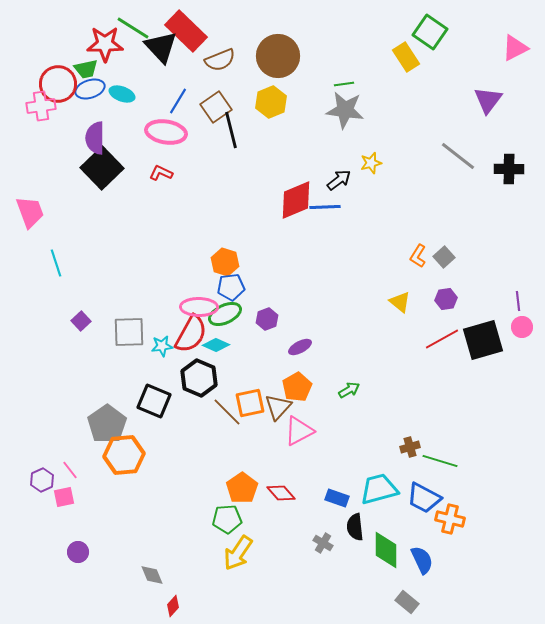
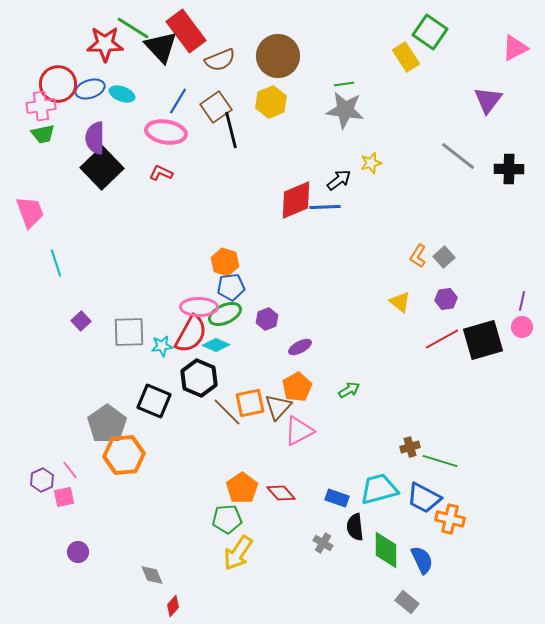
red rectangle at (186, 31): rotated 9 degrees clockwise
green trapezoid at (86, 69): moved 43 px left, 65 px down
purple line at (518, 301): moved 4 px right; rotated 18 degrees clockwise
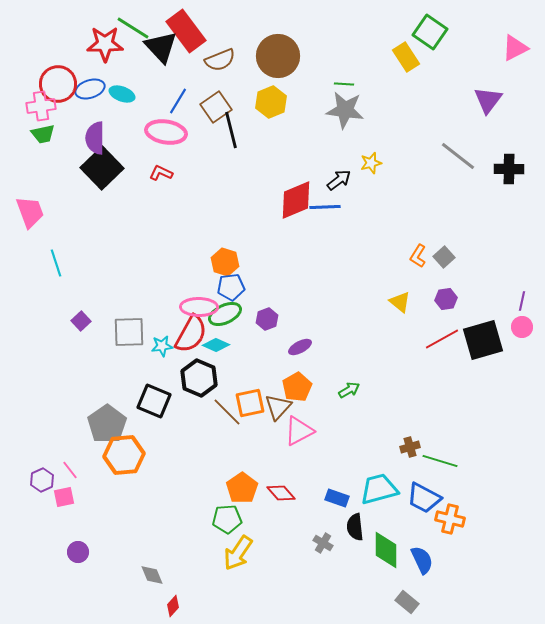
green line at (344, 84): rotated 12 degrees clockwise
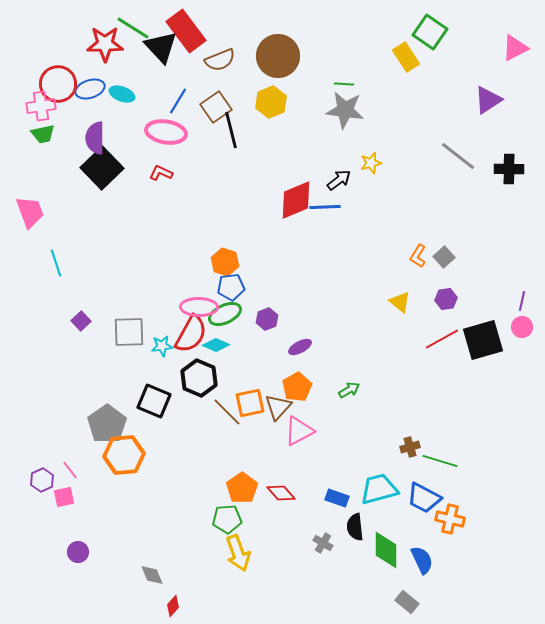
purple triangle at (488, 100): rotated 20 degrees clockwise
yellow arrow at (238, 553): rotated 54 degrees counterclockwise
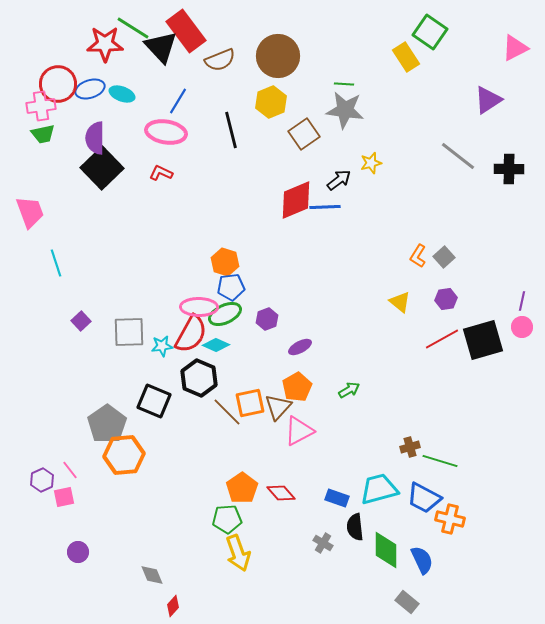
brown square at (216, 107): moved 88 px right, 27 px down
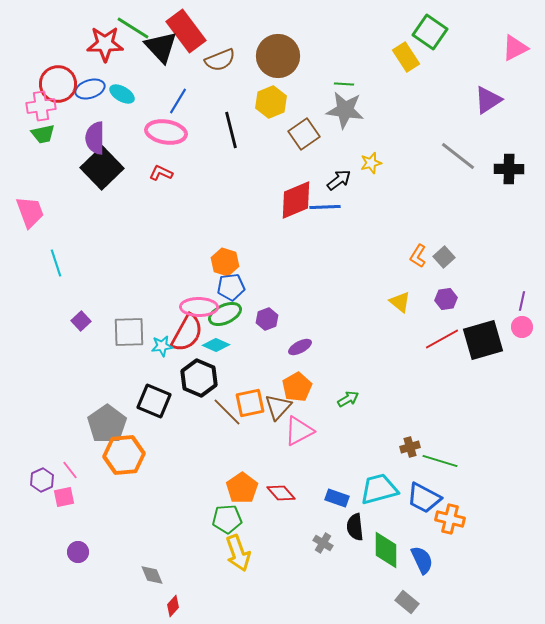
cyan ellipse at (122, 94): rotated 10 degrees clockwise
red semicircle at (191, 334): moved 4 px left, 1 px up
green arrow at (349, 390): moved 1 px left, 9 px down
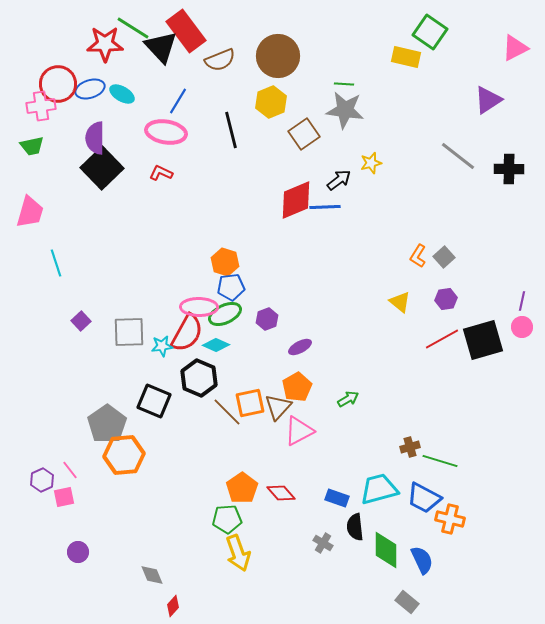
yellow rectangle at (406, 57): rotated 44 degrees counterclockwise
green trapezoid at (43, 134): moved 11 px left, 12 px down
pink trapezoid at (30, 212): rotated 36 degrees clockwise
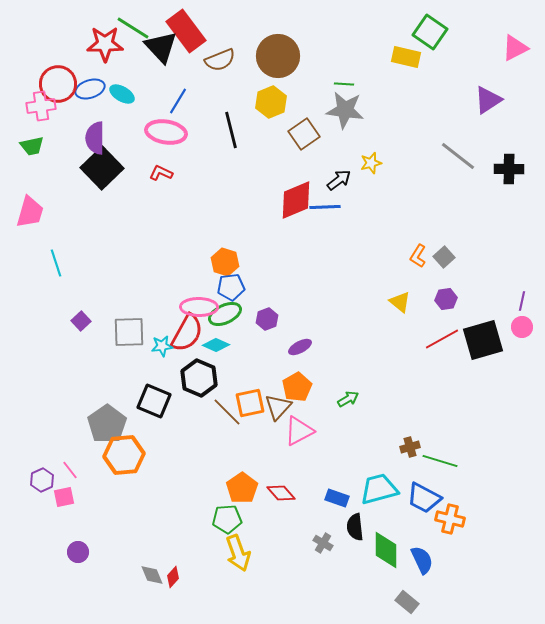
red diamond at (173, 606): moved 29 px up
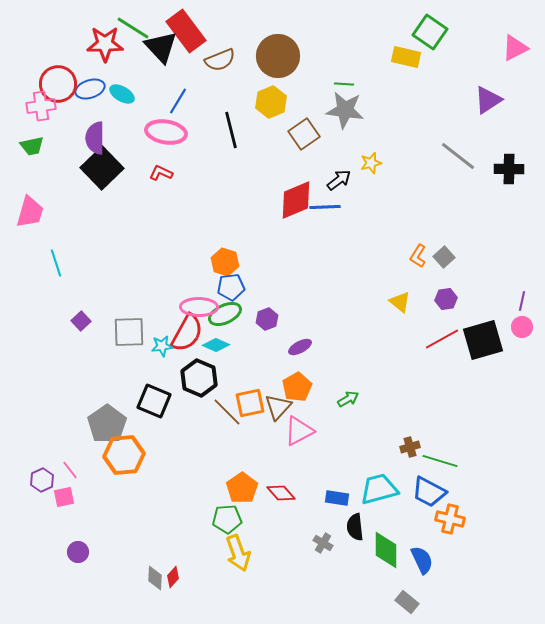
blue rectangle at (337, 498): rotated 10 degrees counterclockwise
blue trapezoid at (424, 498): moved 5 px right, 6 px up
gray diamond at (152, 575): moved 3 px right, 3 px down; rotated 25 degrees clockwise
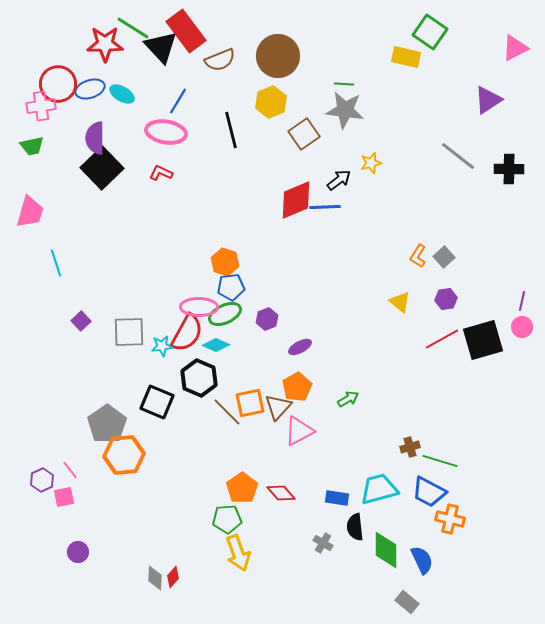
black square at (154, 401): moved 3 px right, 1 px down
